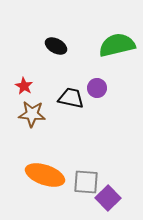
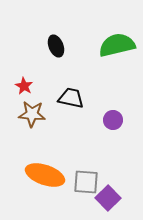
black ellipse: rotated 40 degrees clockwise
purple circle: moved 16 px right, 32 px down
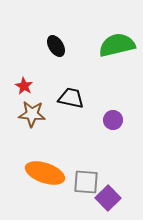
black ellipse: rotated 10 degrees counterclockwise
orange ellipse: moved 2 px up
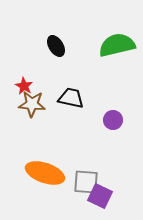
brown star: moved 10 px up
purple square: moved 8 px left, 2 px up; rotated 20 degrees counterclockwise
